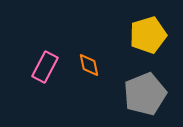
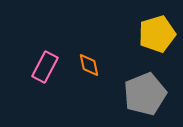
yellow pentagon: moved 9 px right, 1 px up
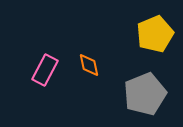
yellow pentagon: moved 2 px left; rotated 6 degrees counterclockwise
pink rectangle: moved 3 px down
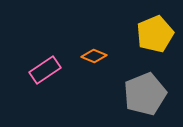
orange diamond: moved 5 px right, 9 px up; rotated 55 degrees counterclockwise
pink rectangle: rotated 28 degrees clockwise
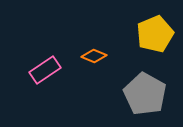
gray pentagon: rotated 21 degrees counterclockwise
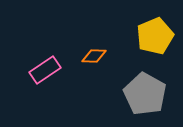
yellow pentagon: moved 2 px down
orange diamond: rotated 20 degrees counterclockwise
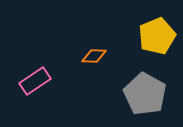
yellow pentagon: moved 2 px right
pink rectangle: moved 10 px left, 11 px down
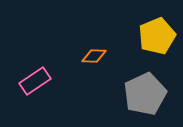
gray pentagon: rotated 18 degrees clockwise
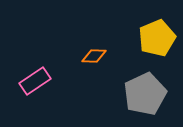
yellow pentagon: moved 2 px down
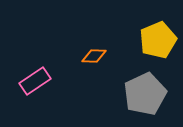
yellow pentagon: moved 1 px right, 2 px down
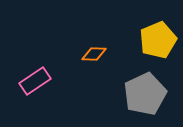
orange diamond: moved 2 px up
